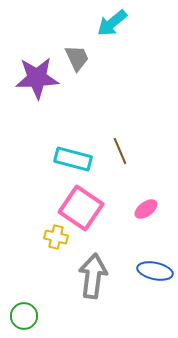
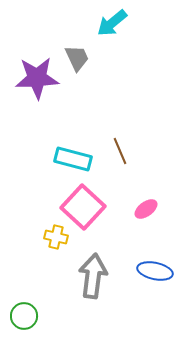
pink square: moved 2 px right, 1 px up; rotated 9 degrees clockwise
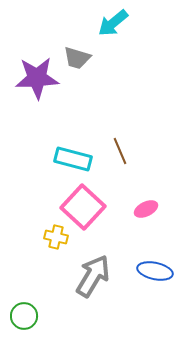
cyan arrow: moved 1 px right
gray trapezoid: rotated 132 degrees clockwise
pink ellipse: rotated 10 degrees clockwise
gray arrow: rotated 24 degrees clockwise
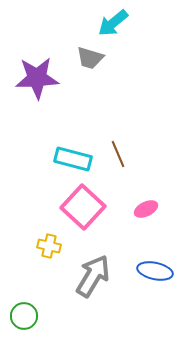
gray trapezoid: moved 13 px right
brown line: moved 2 px left, 3 px down
yellow cross: moved 7 px left, 9 px down
